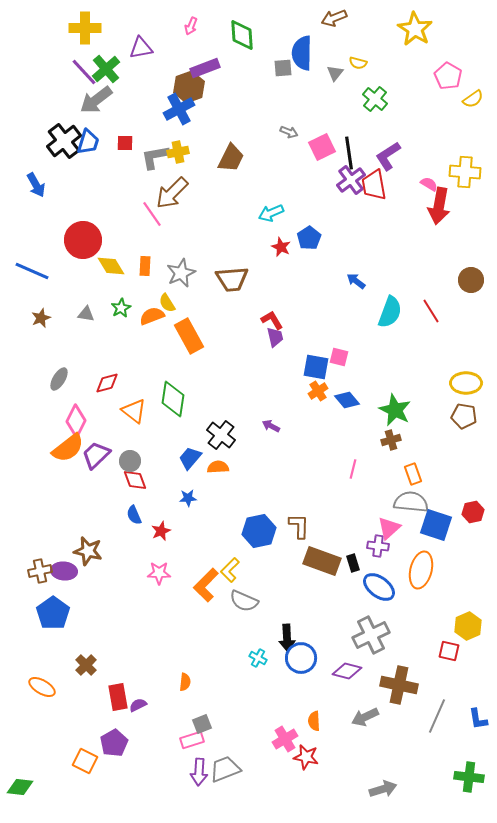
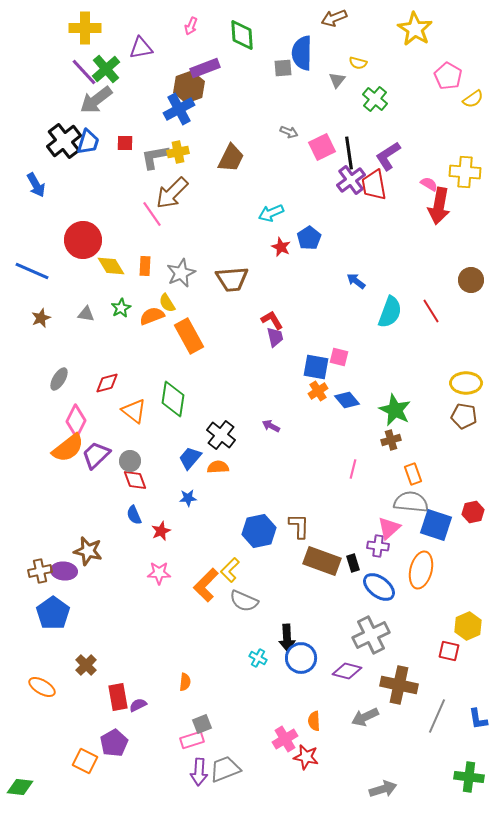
gray triangle at (335, 73): moved 2 px right, 7 px down
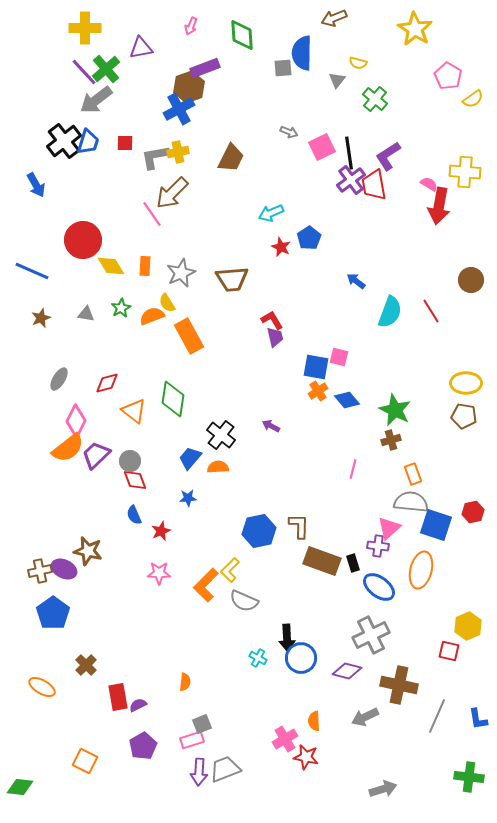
purple ellipse at (64, 571): moved 2 px up; rotated 20 degrees clockwise
purple pentagon at (114, 743): moved 29 px right, 3 px down
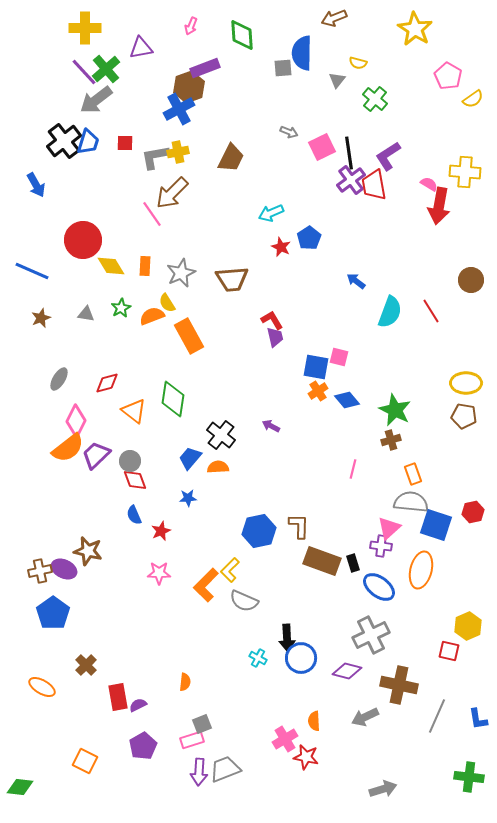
purple cross at (378, 546): moved 3 px right
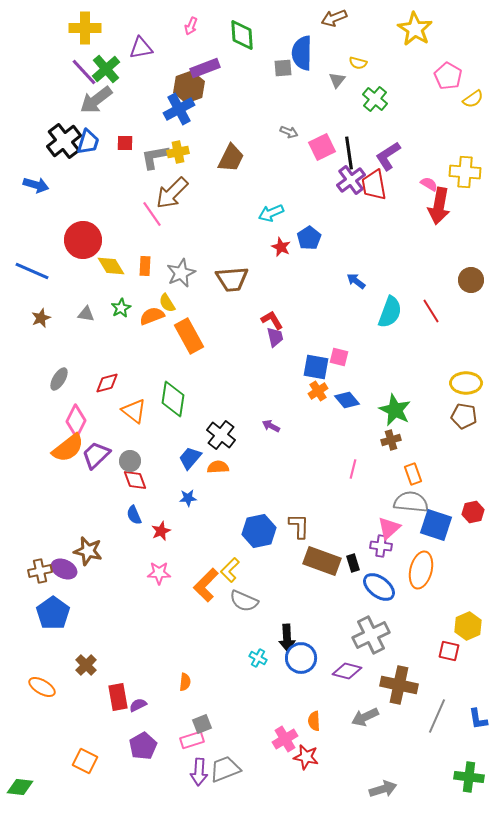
blue arrow at (36, 185): rotated 45 degrees counterclockwise
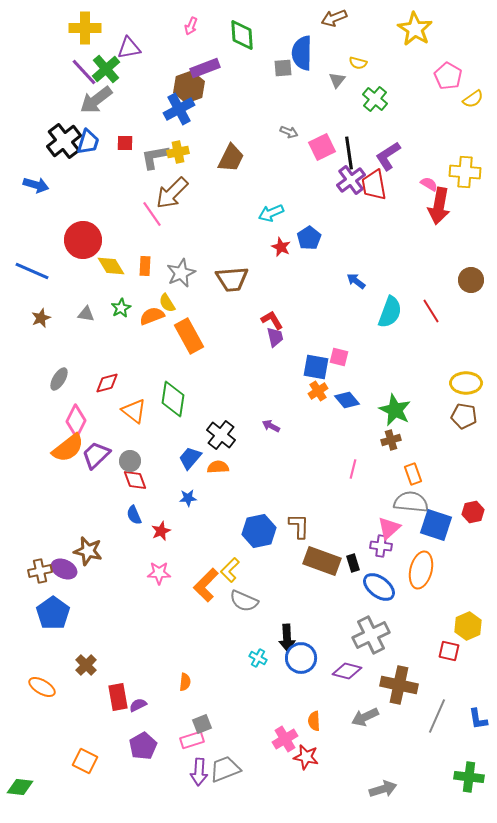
purple triangle at (141, 48): moved 12 px left
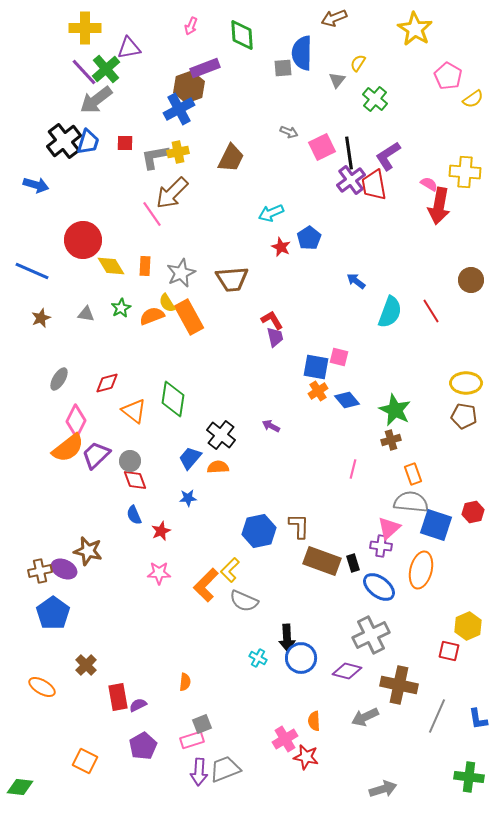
yellow semicircle at (358, 63): rotated 108 degrees clockwise
orange rectangle at (189, 336): moved 19 px up
